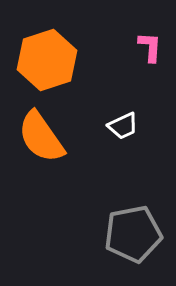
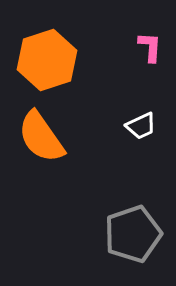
white trapezoid: moved 18 px right
gray pentagon: rotated 8 degrees counterclockwise
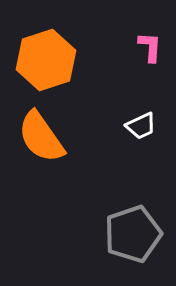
orange hexagon: moved 1 px left
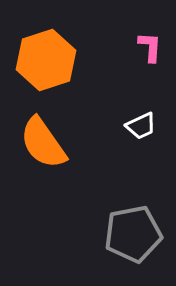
orange semicircle: moved 2 px right, 6 px down
gray pentagon: rotated 8 degrees clockwise
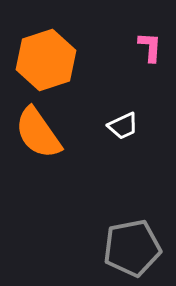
white trapezoid: moved 18 px left
orange semicircle: moved 5 px left, 10 px up
gray pentagon: moved 1 px left, 14 px down
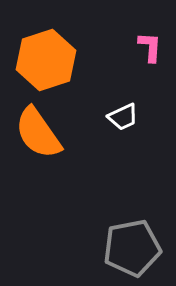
white trapezoid: moved 9 px up
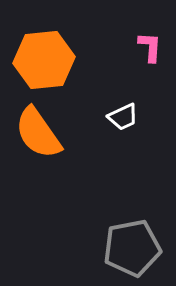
orange hexagon: moved 2 px left; rotated 12 degrees clockwise
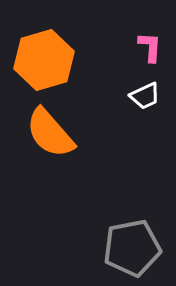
orange hexagon: rotated 10 degrees counterclockwise
white trapezoid: moved 22 px right, 21 px up
orange semicircle: moved 12 px right; rotated 6 degrees counterclockwise
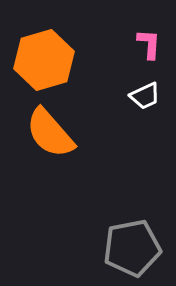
pink L-shape: moved 1 px left, 3 px up
